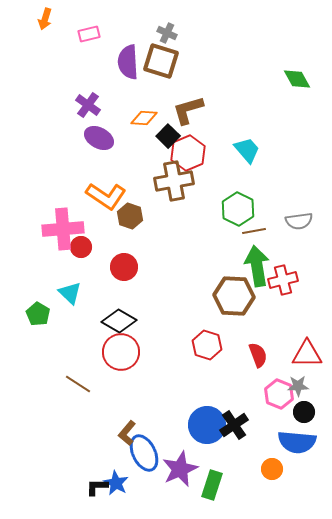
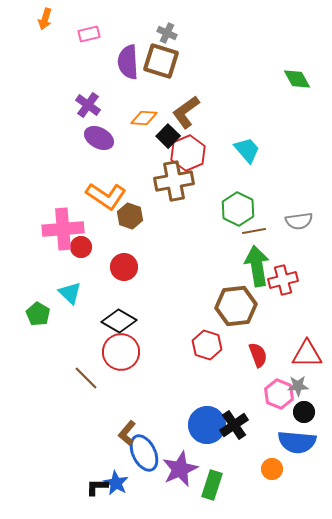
brown L-shape at (188, 110): moved 2 px left, 2 px down; rotated 20 degrees counterclockwise
brown hexagon at (234, 296): moved 2 px right, 10 px down; rotated 9 degrees counterclockwise
brown line at (78, 384): moved 8 px right, 6 px up; rotated 12 degrees clockwise
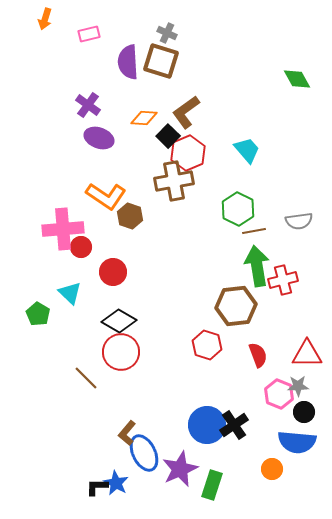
purple ellipse at (99, 138): rotated 8 degrees counterclockwise
red circle at (124, 267): moved 11 px left, 5 px down
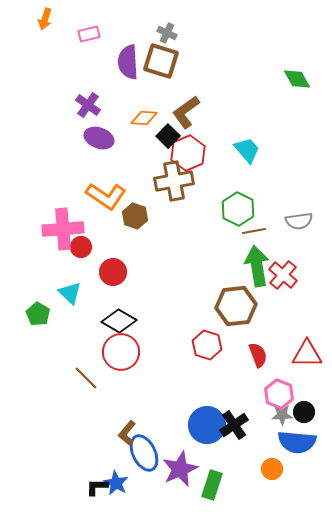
brown hexagon at (130, 216): moved 5 px right
red cross at (283, 280): moved 5 px up; rotated 36 degrees counterclockwise
gray star at (298, 386): moved 16 px left, 29 px down
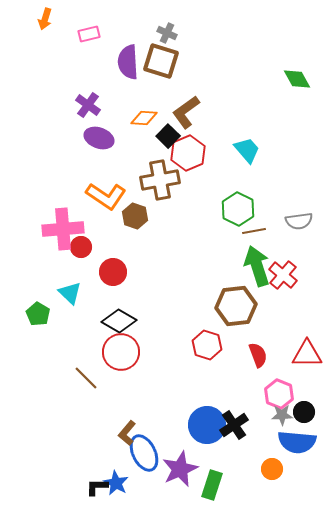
brown cross at (174, 181): moved 14 px left, 1 px up
green arrow at (257, 266): rotated 9 degrees counterclockwise
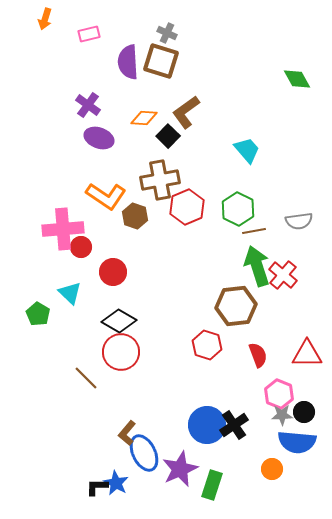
red hexagon at (188, 153): moved 1 px left, 54 px down
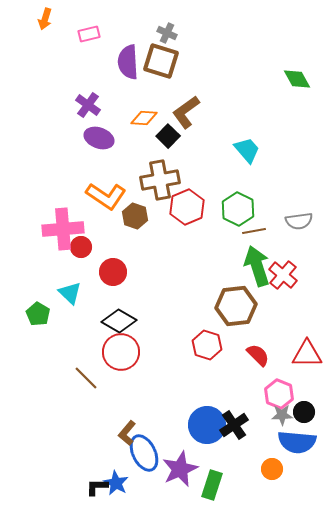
red semicircle at (258, 355): rotated 25 degrees counterclockwise
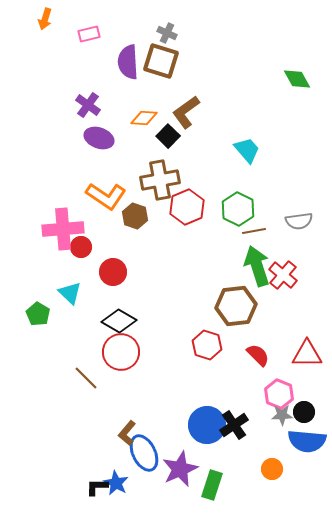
blue semicircle at (297, 442): moved 10 px right, 1 px up
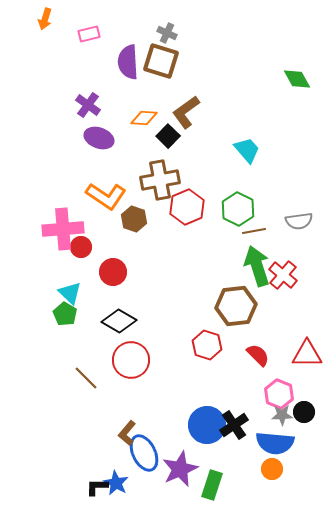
brown hexagon at (135, 216): moved 1 px left, 3 px down
green pentagon at (38, 314): moved 27 px right
red circle at (121, 352): moved 10 px right, 8 px down
blue semicircle at (307, 441): moved 32 px left, 2 px down
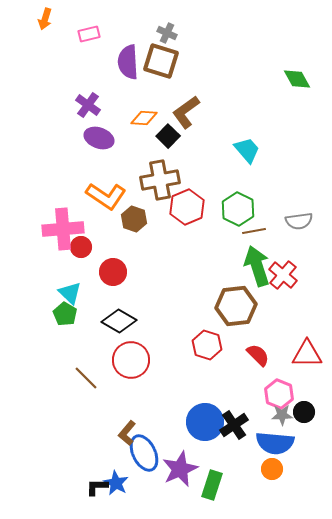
blue circle at (207, 425): moved 2 px left, 3 px up
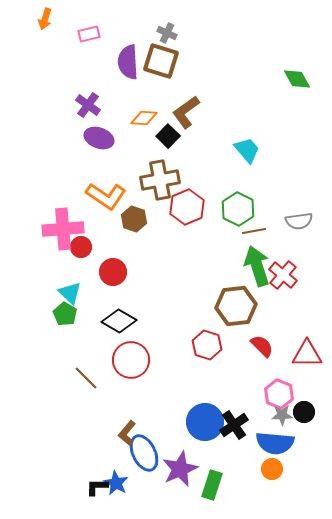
red semicircle at (258, 355): moved 4 px right, 9 px up
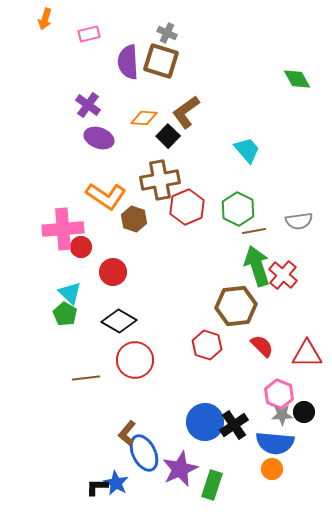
red circle at (131, 360): moved 4 px right
brown line at (86, 378): rotated 52 degrees counterclockwise
